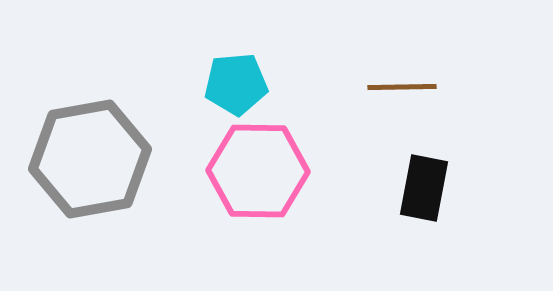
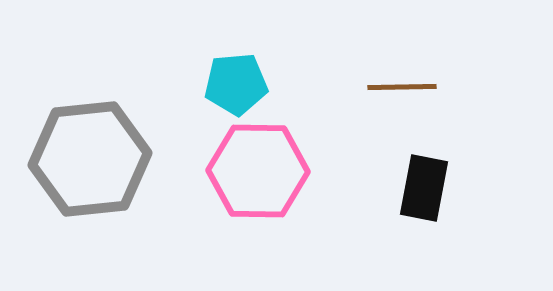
gray hexagon: rotated 4 degrees clockwise
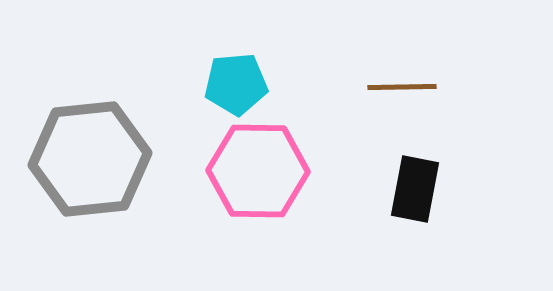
black rectangle: moved 9 px left, 1 px down
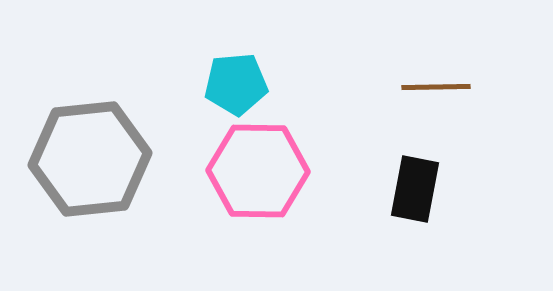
brown line: moved 34 px right
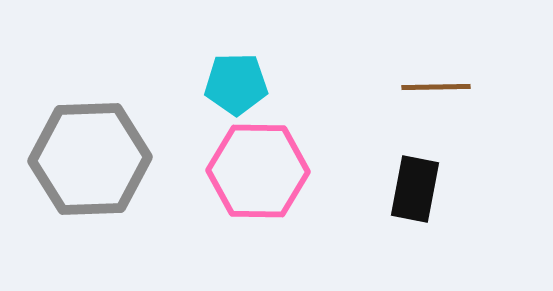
cyan pentagon: rotated 4 degrees clockwise
gray hexagon: rotated 4 degrees clockwise
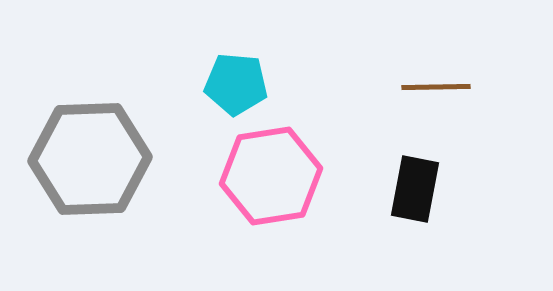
cyan pentagon: rotated 6 degrees clockwise
pink hexagon: moved 13 px right, 5 px down; rotated 10 degrees counterclockwise
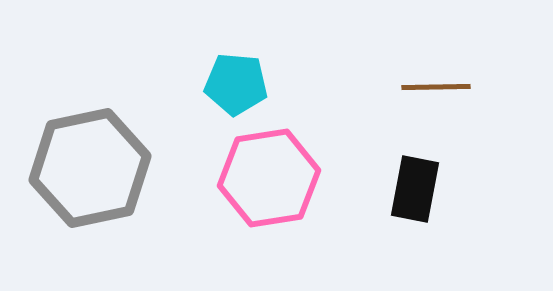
gray hexagon: moved 9 px down; rotated 10 degrees counterclockwise
pink hexagon: moved 2 px left, 2 px down
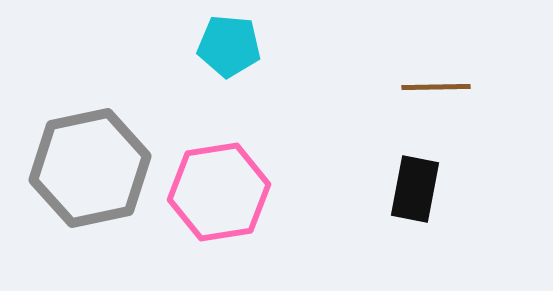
cyan pentagon: moved 7 px left, 38 px up
pink hexagon: moved 50 px left, 14 px down
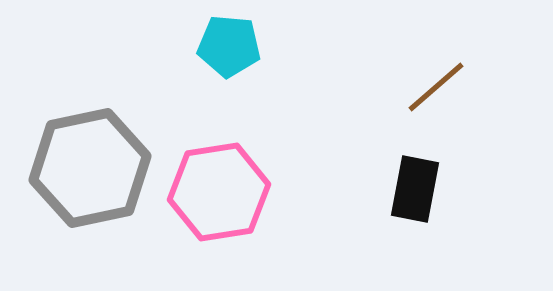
brown line: rotated 40 degrees counterclockwise
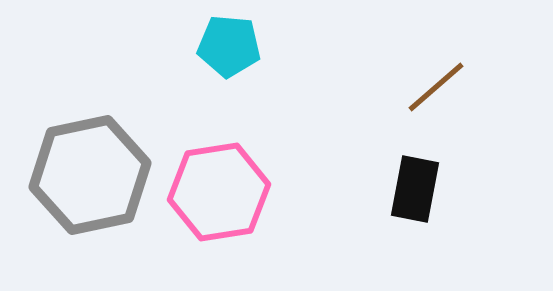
gray hexagon: moved 7 px down
